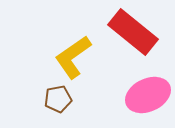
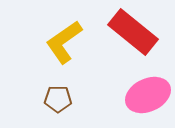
yellow L-shape: moved 9 px left, 15 px up
brown pentagon: rotated 12 degrees clockwise
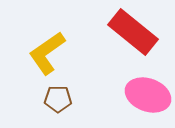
yellow L-shape: moved 17 px left, 11 px down
pink ellipse: rotated 45 degrees clockwise
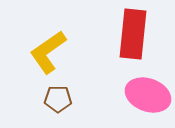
red rectangle: moved 2 px down; rotated 57 degrees clockwise
yellow L-shape: moved 1 px right, 1 px up
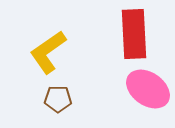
red rectangle: moved 1 px right; rotated 9 degrees counterclockwise
pink ellipse: moved 6 px up; rotated 15 degrees clockwise
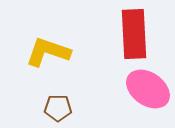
yellow L-shape: rotated 54 degrees clockwise
brown pentagon: moved 9 px down
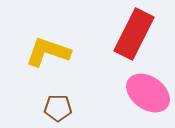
red rectangle: rotated 30 degrees clockwise
pink ellipse: moved 4 px down
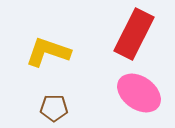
pink ellipse: moved 9 px left
brown pentagon: moved 4 px left
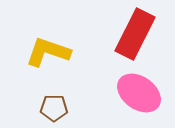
red rectangle: moved 1 px right
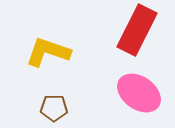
red rectangle: moved 2 px right, 4 px up
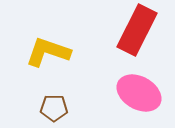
pink ellipse: rotated 6 degrees counterclockwise
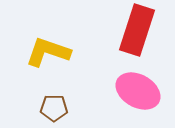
red rectangle: rotated 9 degrees counterclockwise
pink ellipse: moved 1 px left, 2 px up
